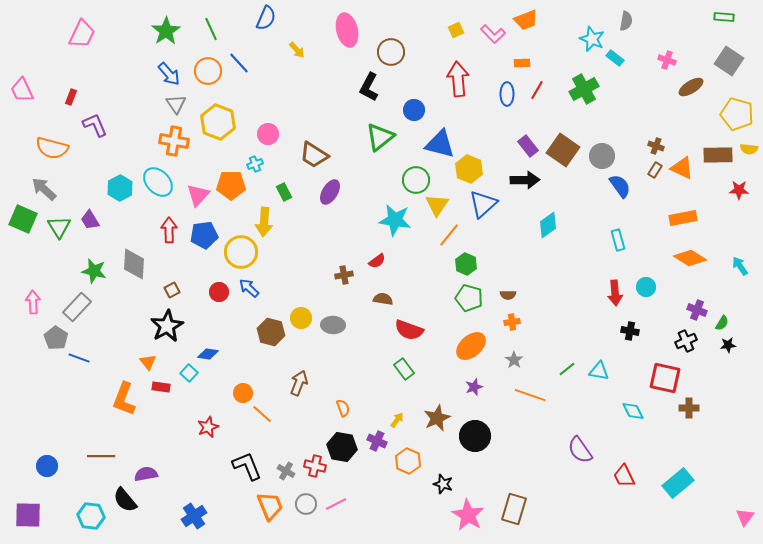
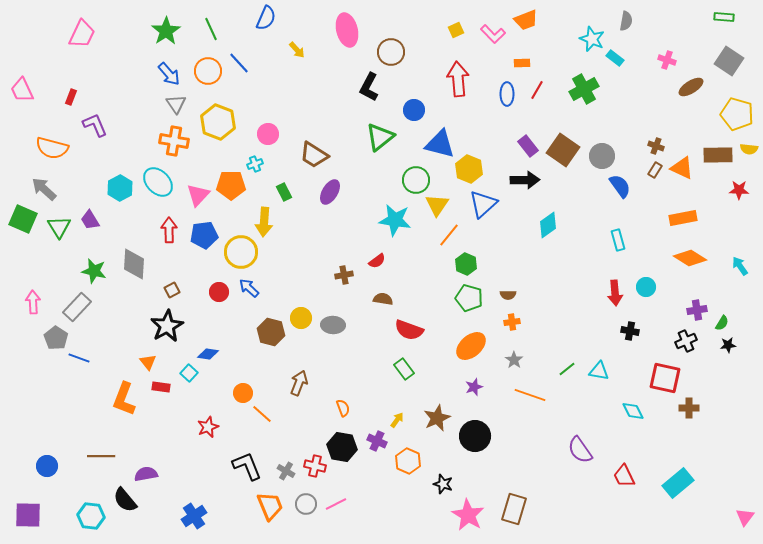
purple cross at (697, 310): rotated 30 degrees counterclockwise
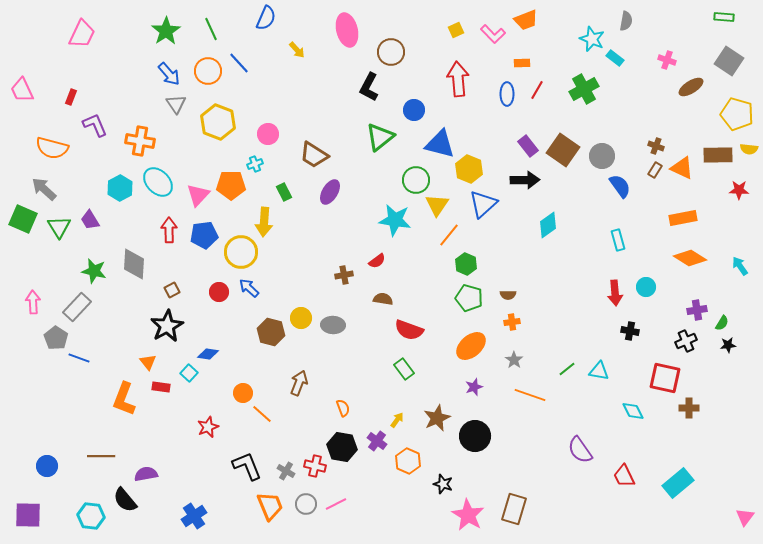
orange cross at (174, 141): moved 34 px left
purple cross at (377, 441): rotated 12 degrees clockwise
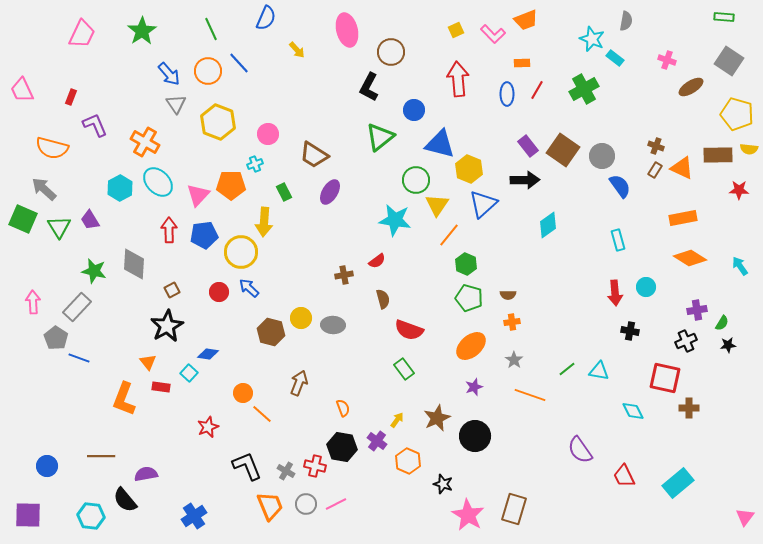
green star at (166, 31): moved 24 px left
orange cross at (140, 141): moved 5 px right, 1 px down; rotated 20 degrees clockwise
brown semicircle at (383, 299): rotated 66 degrees clockwise
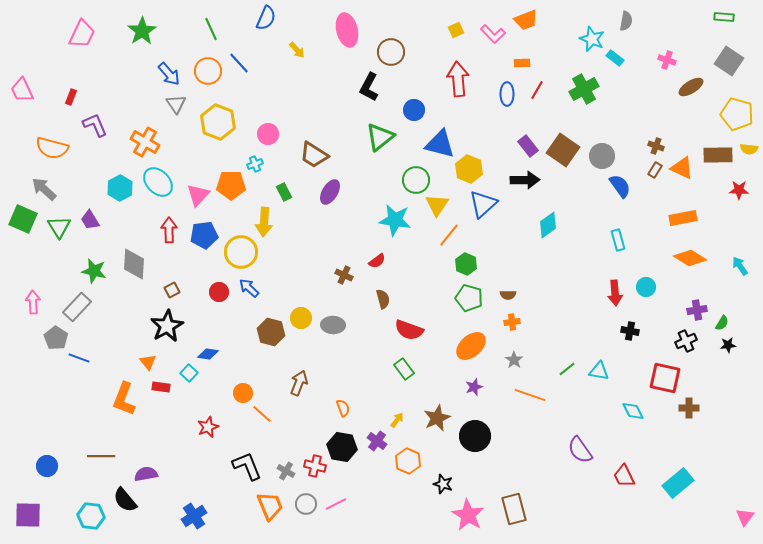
brown cross at (344, 275): rotated 36 degrees clockwise
brown rectangle at (514, 509): rotated 32 degrees counterclockwise
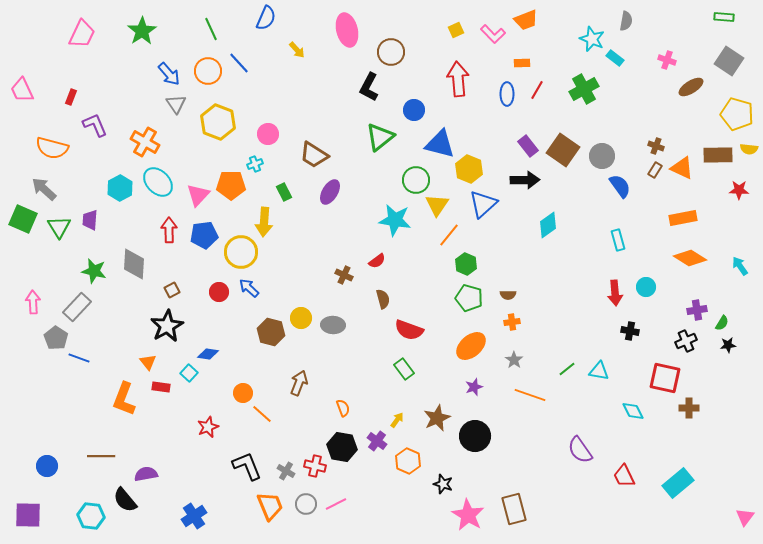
purple trapezoid at (90, 220): rotated 35 degrees clockwise
